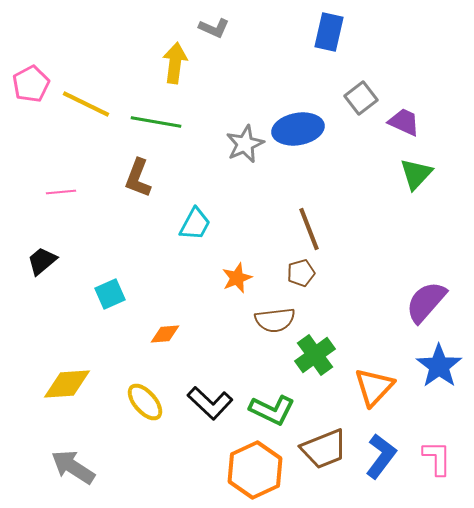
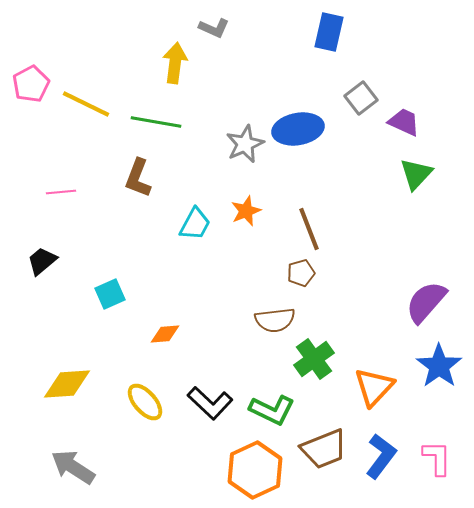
orange star: moved 9 px right, 67 px up
green cross: moved 1 px left, 4 px down
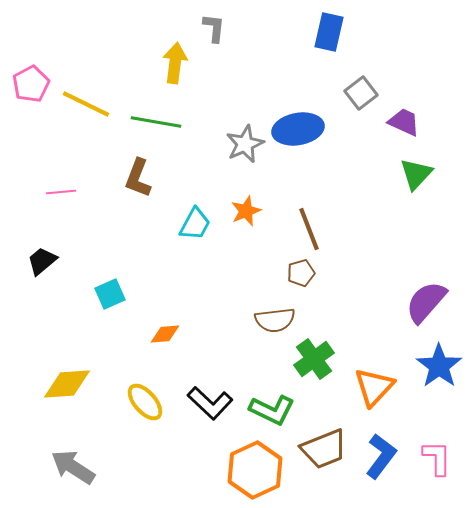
gray L-shape: rotated 108 degrees counterclockwise
gray square: moved 5 px up
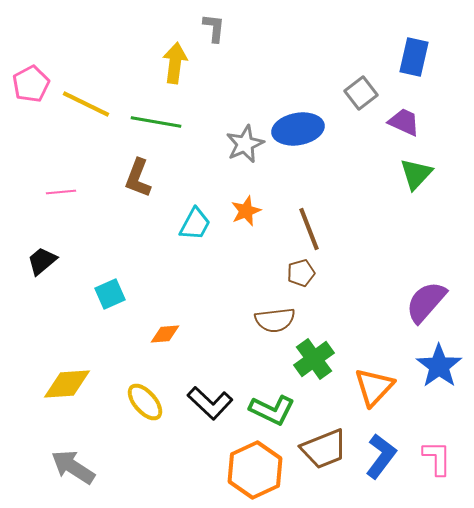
blue rectangle: moved 85 px right, 25 px down
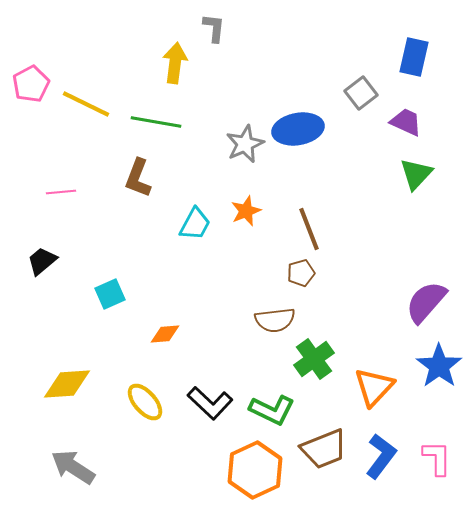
purple trapezoid: moved 2 px right
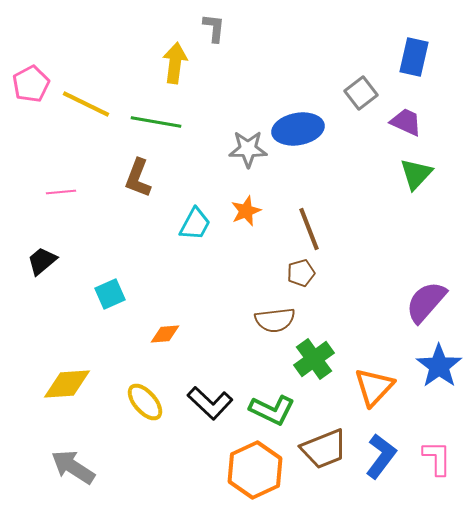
gray star: moved 3 px right, 5 px down; rotated 24 degrees clockwise
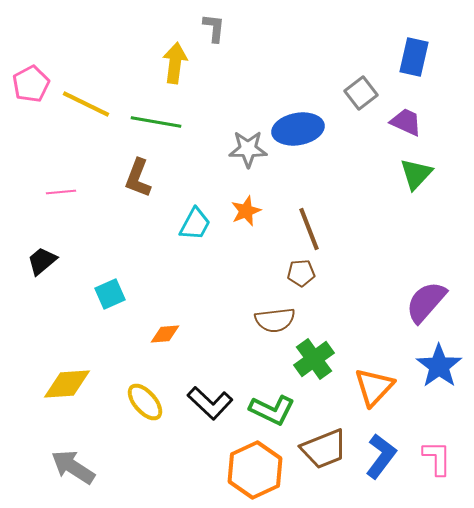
brown pentagon: rotated 12 degrees clockwise
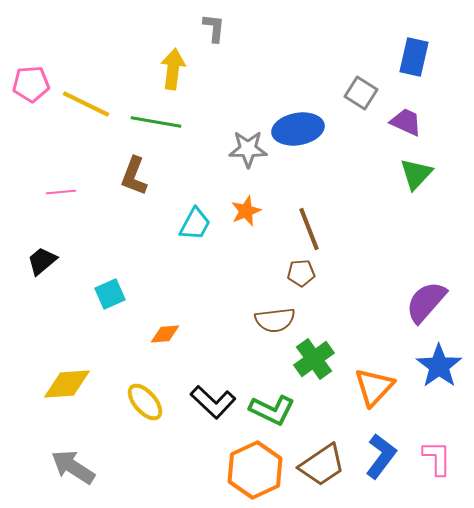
yellow arrow: moved 2 px left, 6 px down
pink pentagon: rotated 24 degrees clockwise
gray square: rotated 20 degrees counterclockwise
brown L-shape: moved 4 px left, 2 px up
black L-shape: moved 3 px right, 1 px up
brown trapezoid: moved 2 px left, 16 px down; rotated 12 degrees counterclockwise
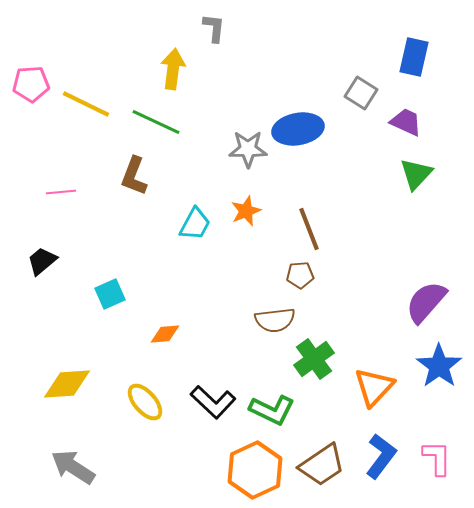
green line: rotated 15 degrees clockwise
brown pentagon: moved 1 px left, 2 px down
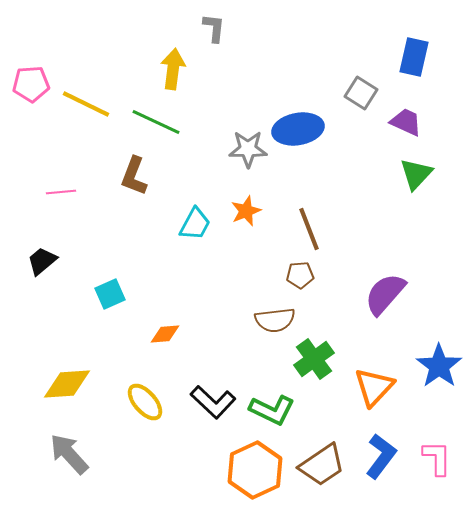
purple semicircle: moved 41 px left, 8 px up
gray arrow: moved 4 px left, 13 px up; rotated 15 degrees clockwise
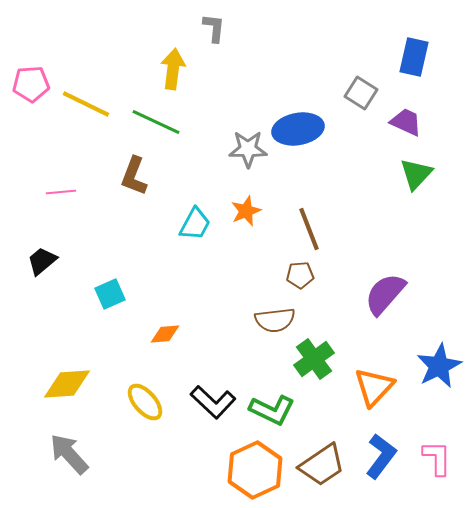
blue star: rotated 9 degrees clockwise
